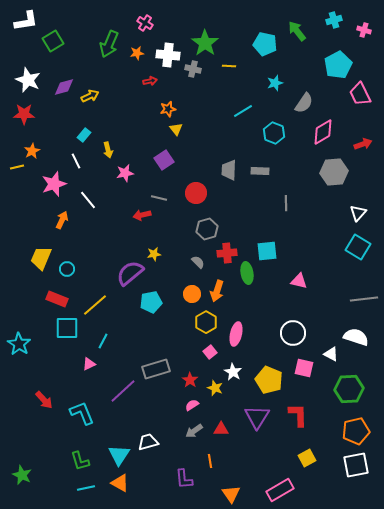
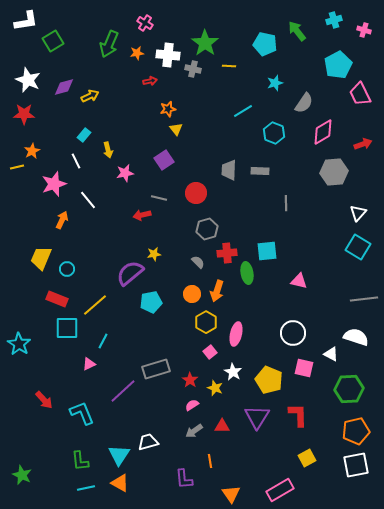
red triangle at (221, 429): moved 1 px right, 3 px up
green L-shape at (80, 461): rotated 10 degrees clockwise
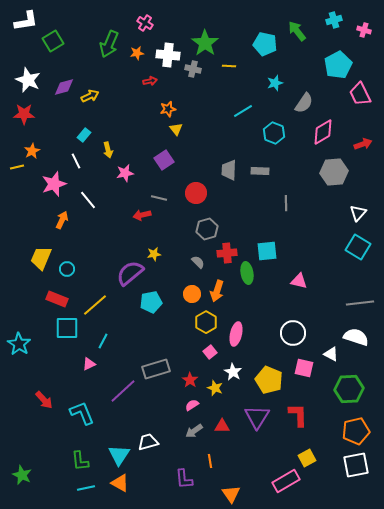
gray line at (364, 299): moved 4 px left, 4 px down
pink rectangle at (280, 490): moved 6 px right, 9 px up
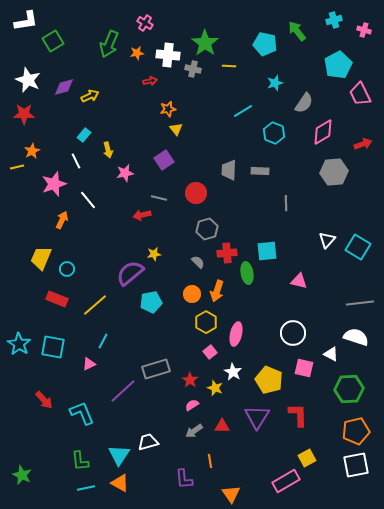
white triangle at (358, 213): moved 31 px left, 27 px down
cyan square at (67, 328): moved 14 px left, 19 px down; rotated 10 degrees clockwise
